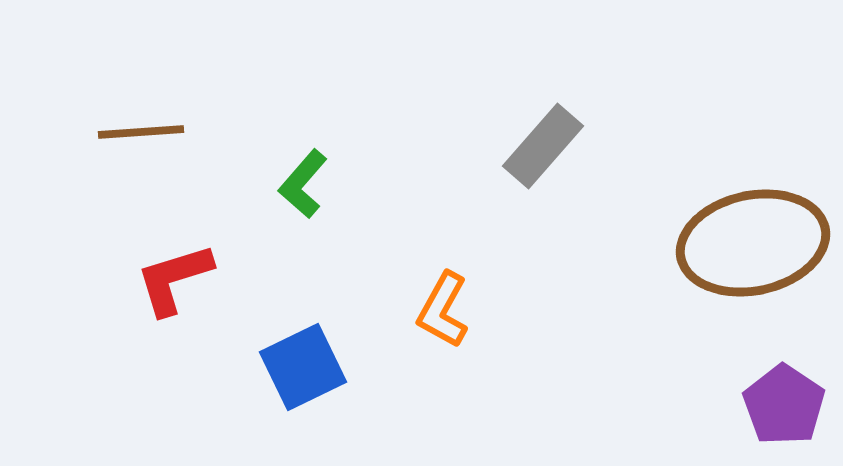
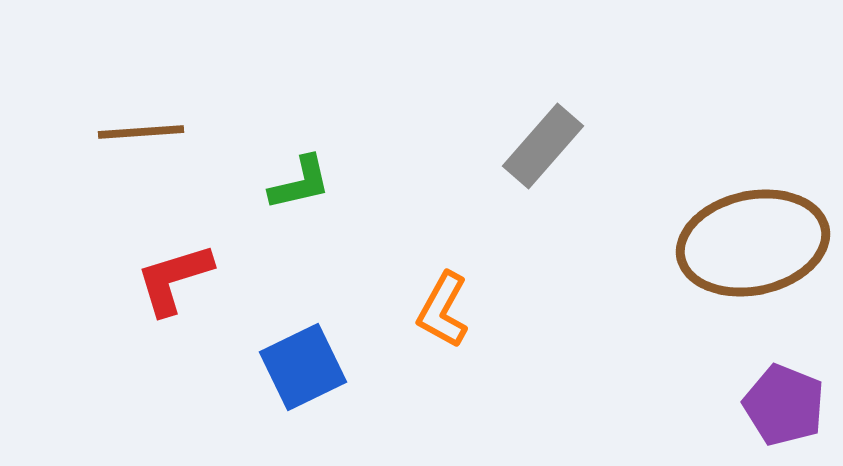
green L-shape: moved 3 px left, 1 px up; rotated 144 degrees counterclockwise
purple pentagon: rotated 12 degrees counterclockwise
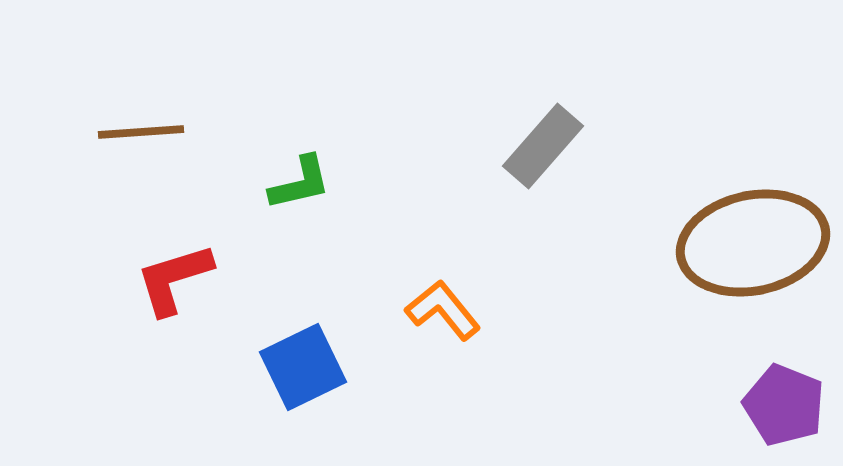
orange L-shape: rotated 112 degrees clockwise
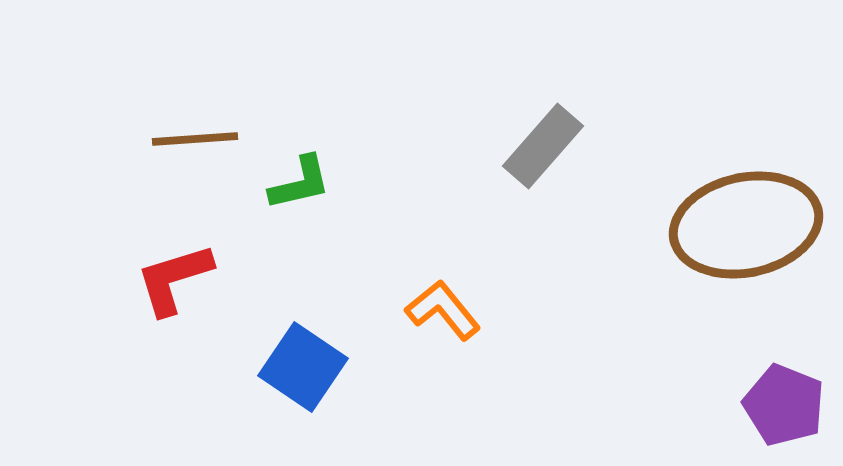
brown line: moved 54 px right, 7 px down
brown ellipse: moved 7 px left, 18 px up
blue square: rotated 30 degrees counterclockwise
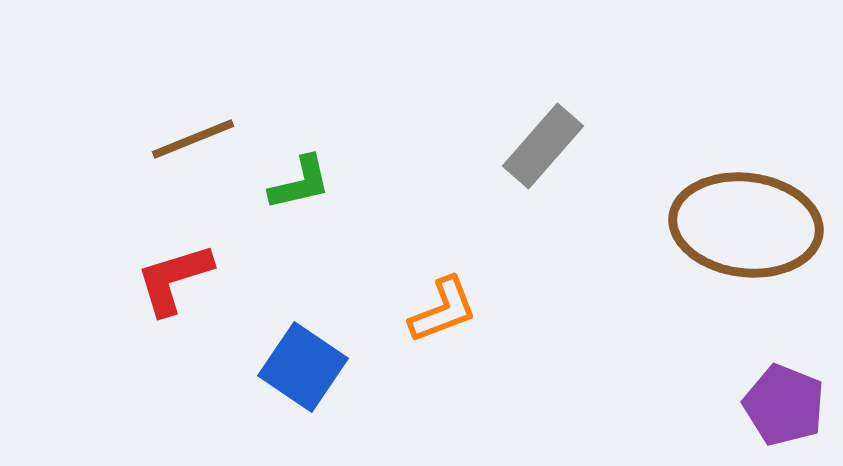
brown line: moved 2 px left; rotated 18 degrees counterclockwise
brown ellipse: rotated 19 degrees clockwise
orange L-shape: rotated 108 degrees clockwise
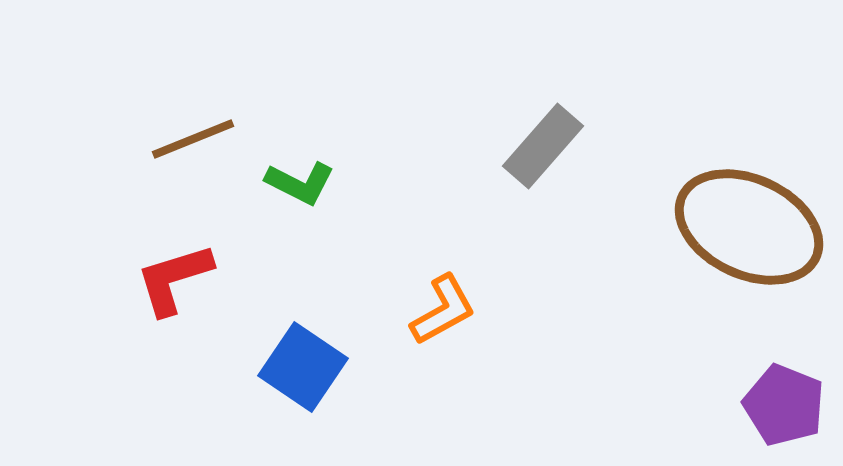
green L-shape: rotated 40 degrees clockwise
brown ellipse: moved 3 px right, 2 px down; rotated 18 degrees clockwise
orange L-shape: rotated 8 degrees counterclockwise
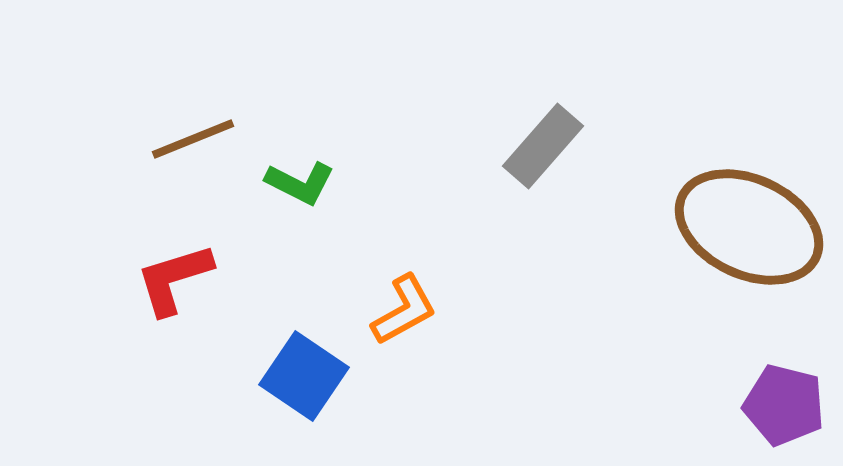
orange L-shape: moved 39 px left
blue square: moved 1 px right, 9 px down
purple pentagon: rotated 8 degrees counterclockwise
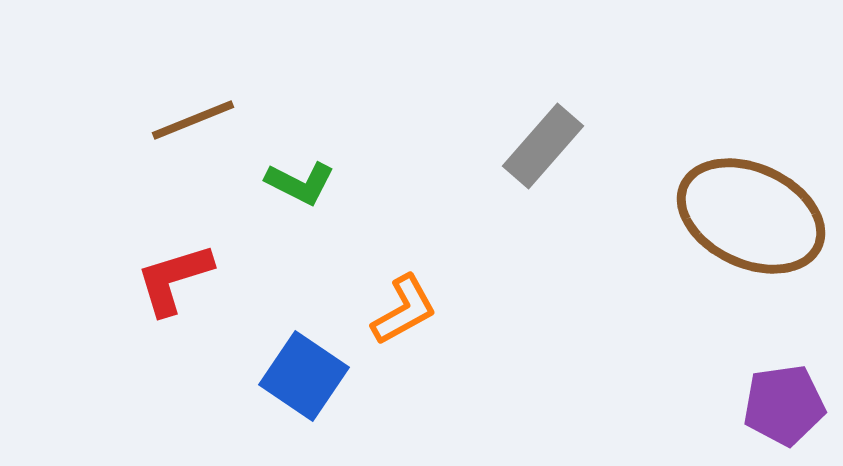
brown line: moved 19 px up
brown ellipse: moved 2 px right, 11 px up
purple pentagon: rotated 22 degrees counterclockwise
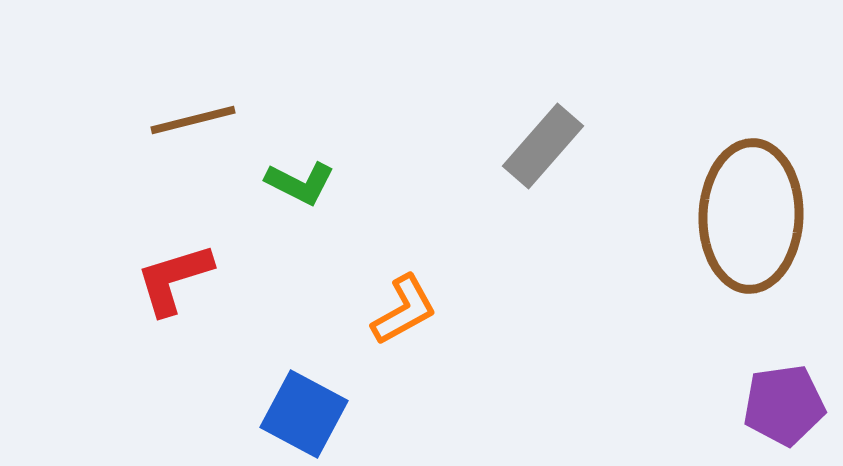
brown line: rotated 8 degrees clockwise
brown ellipse: rotated 67 degrees clockwise
blue square: moved 38 px down; rotated 6 degrees counterclockwise
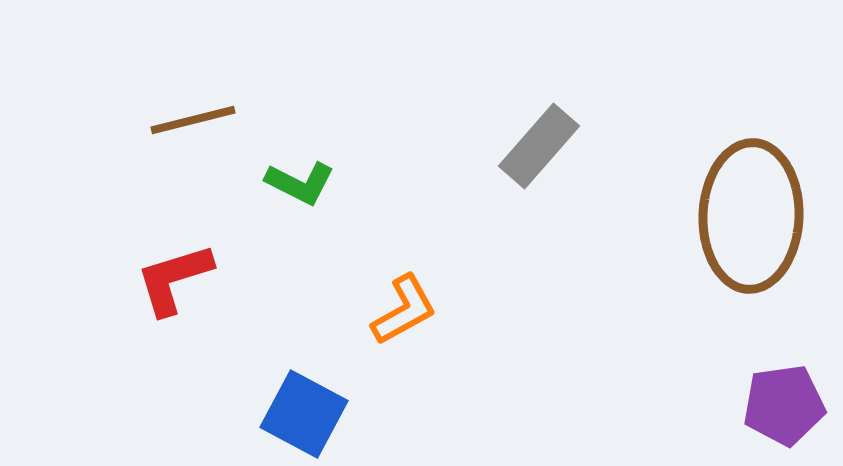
gray rectangle: moved 4 px left
